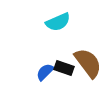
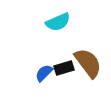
black rectangle: rotated 36 degrees counterclockwise
blue semicircle: moved 1 px left, 1 px down
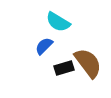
cyan semicircle: rotated 55 degrees clockwise
blue semicircle: moved 27 px up
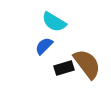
cyan semicircle: moved 4 px left
brown semicircle: moved 1 px left, 1 px down
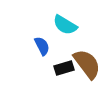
cyan semicircle: moved 11 px right, 3 px down
blue semicircle: moved 2 px left; rotated 108 degrees clockwise
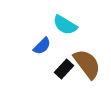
blue semicircle: rotated 72 degrees clockwise
black rectangle: moved 1 px down; rotated 30 degrees counterclockwise
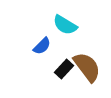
brown semicircle: moved 3 px down
